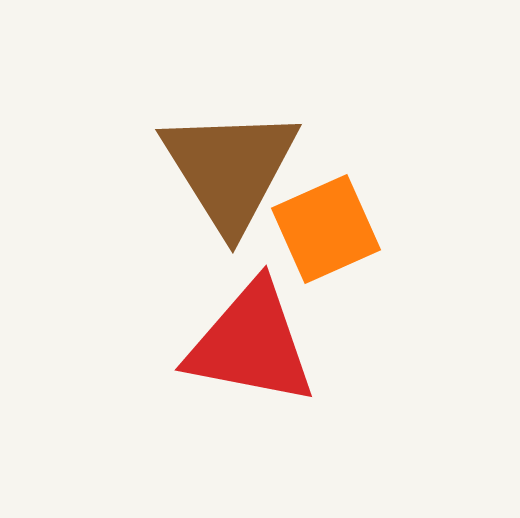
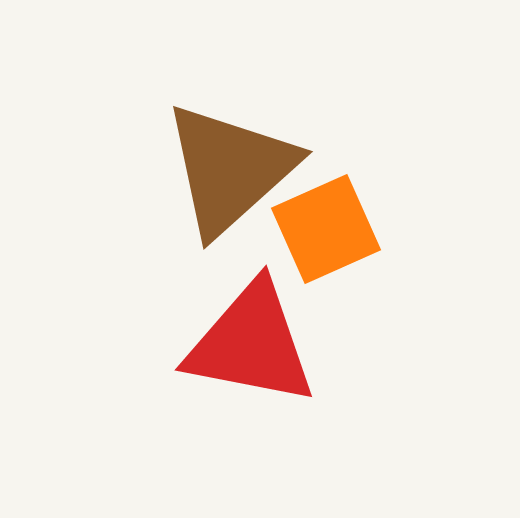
brown triangle: rotated 20 degrees clockwise
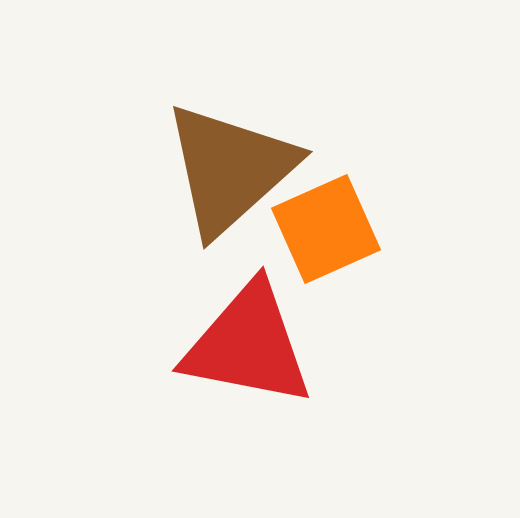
red triangle: moved 3 px left, 1 px down
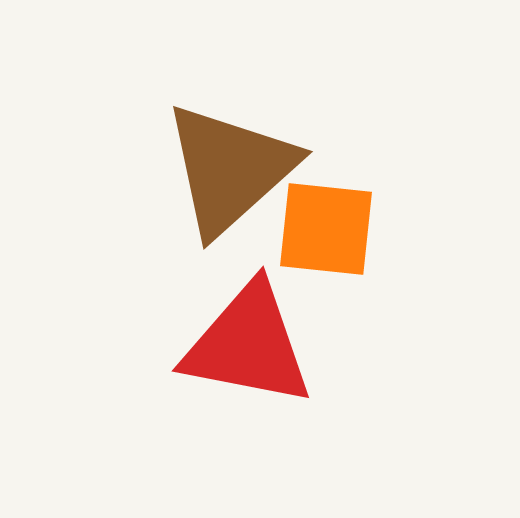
orange square: rotated 30 degrees clockwise
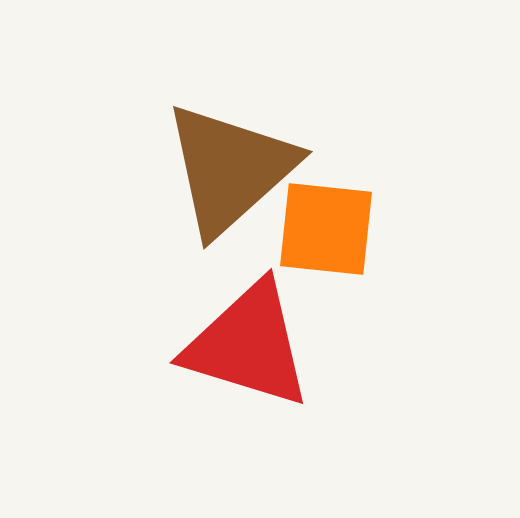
red triangle: rotated 6 degrees clockwise
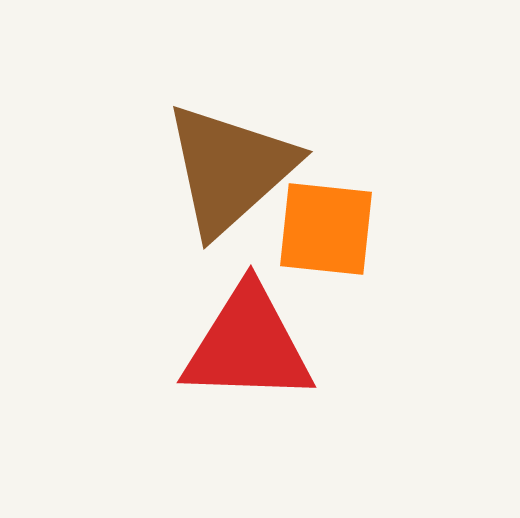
red triangle: rotated 15 degrees counterclockwise
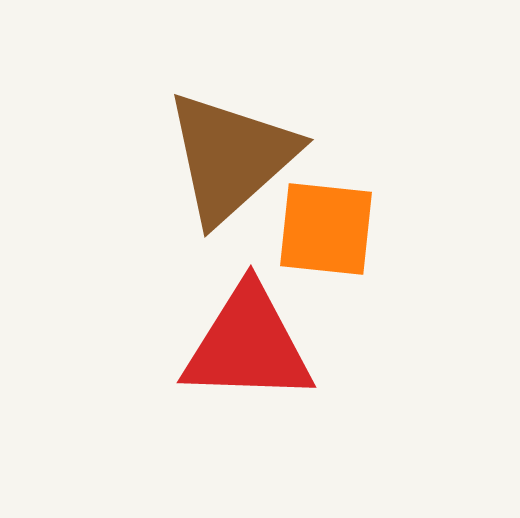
brown triangle: moved 1 px right, 12 px up
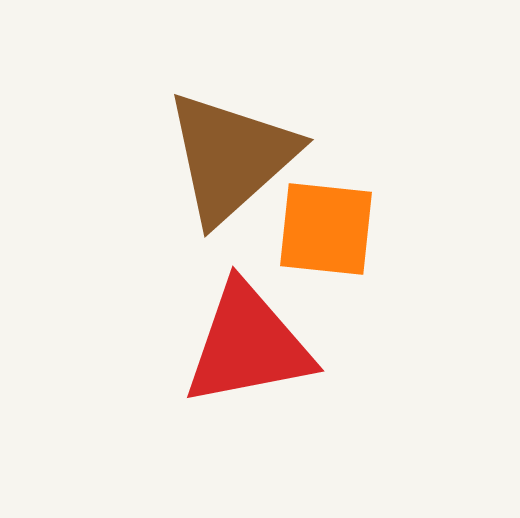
red triangle: rotated 13 degrees counterclockwise
